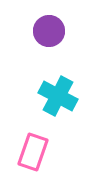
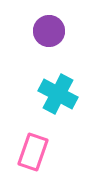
cyan cross: moved 2 px up
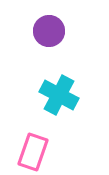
cyan cross: moved 1 px right, 1 px down
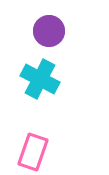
cyan cross: moved 19 px left, 16 px up
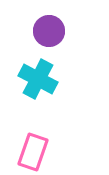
cyan cross: moved 2 px left
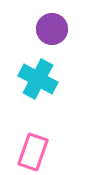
purple circle: moved 3 px right, 2 px up
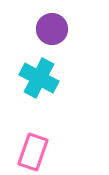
cyan cross: moved 1 px right, 1 px up
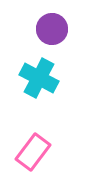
pink rectangle: rotated 18 degrees clockwise
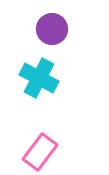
pink rectangle: moved 7 px right
